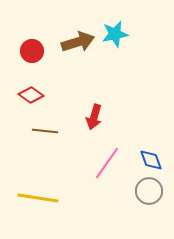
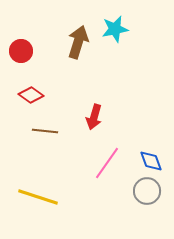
cyan star: moved 5 px up
brown arrow: rotated 56 degrees counterclockwise
red circle: moved 11 px left
blue diamond: moved 1 px down
gray circle: moved 2 px left
yellow line: moved 1 px up; rotated 9 degrees clockwise
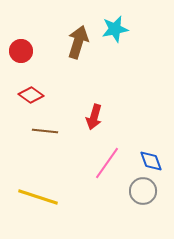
gray circle: moved 4 px left
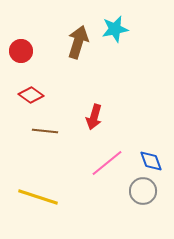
pink line: rotated 16 degrees clockwise
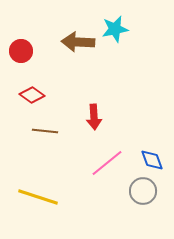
brown arrow: rotated 104 degrees counterclockwise
red diamond: moved 1 px right
red arrow: rotated 20 degrees counterclockwise
blue diamond: moved 1 px right, 1 px up
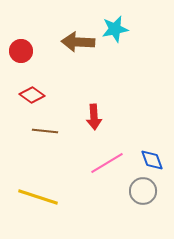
pink line: rotated 8 degrees clockwise
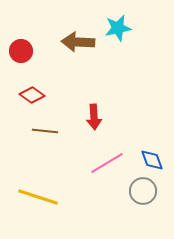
cyan star: moved 3 px right, 1 px up
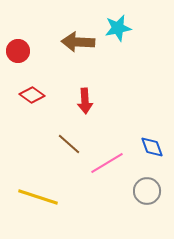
red circle: moved 3 px left
red arrow: moved 9 px left, 16 px up
brown line: moved 24 px right, 13 px down; rotated 35 degrees clockwise
blue diamond: moved 13 px up
gray circle: moved 4 px right
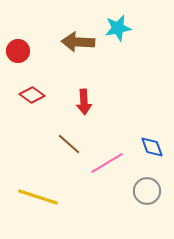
red arrow: moved 1 px left, 1 px down
